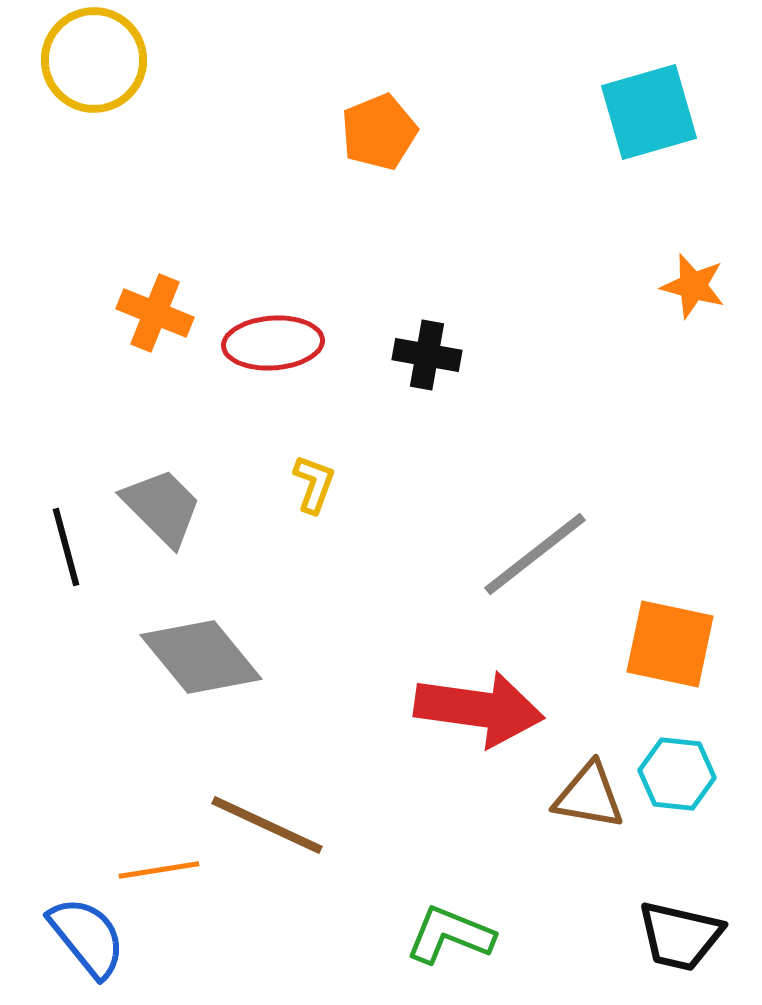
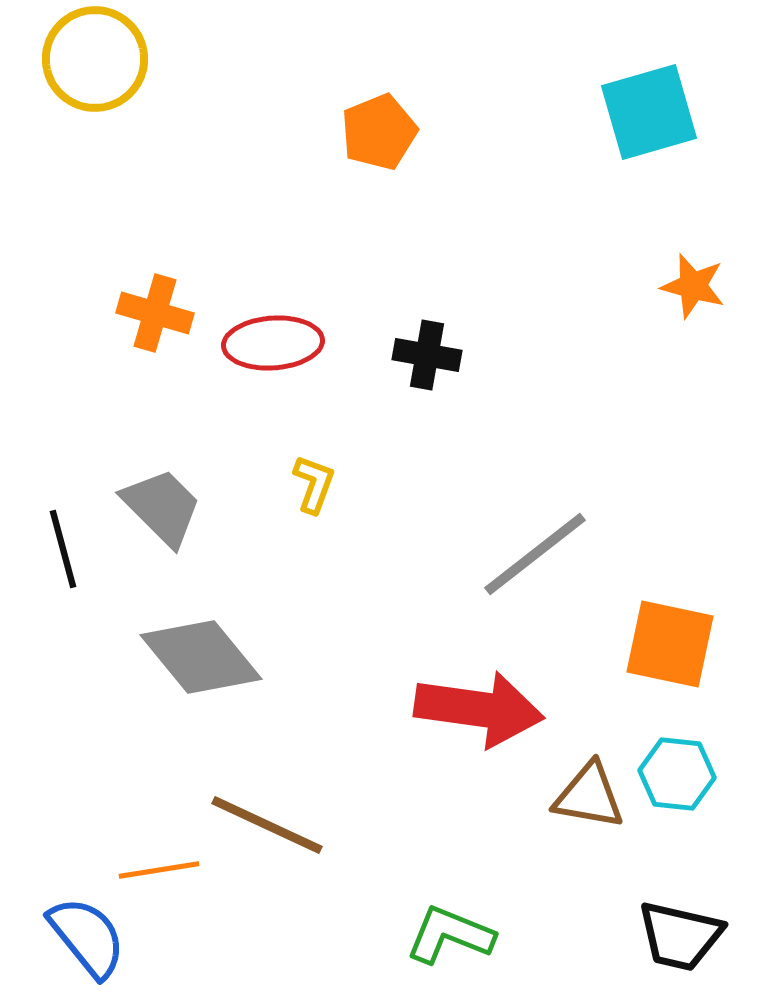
yellow circle: moved 1 px right, 1 px up
orange cross: rotated 6 degrees counterclockwise
black line: moved 3 px left, 2 px down
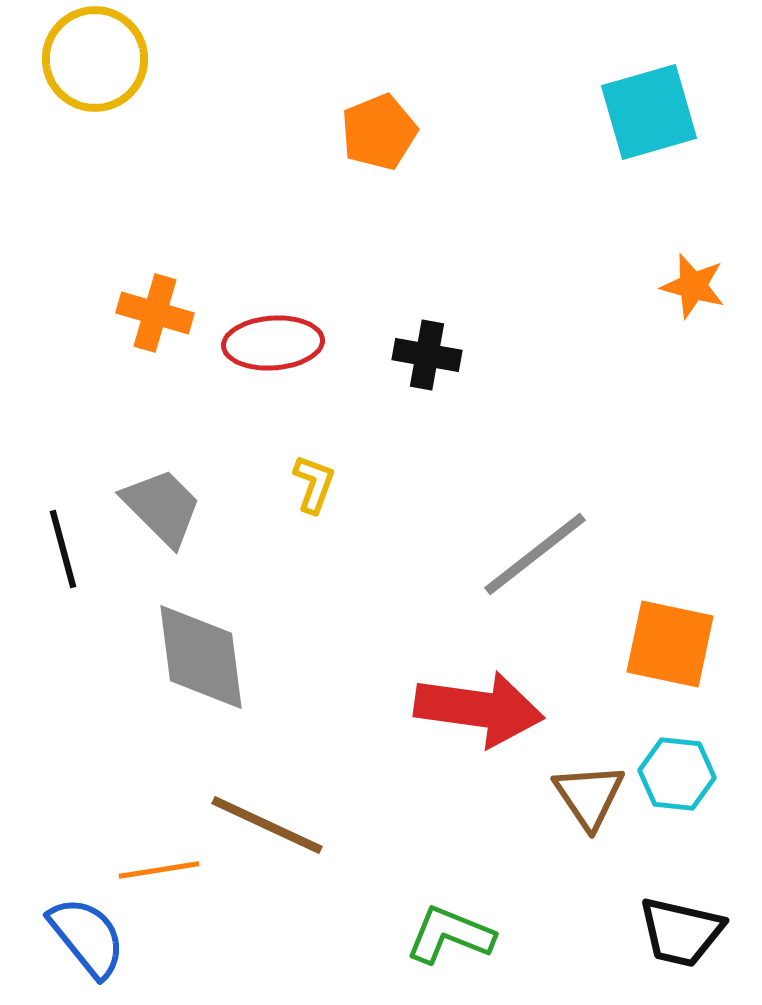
gray diamond: rotated 32 degrees clockwise
brown triangle: rotated 46 degrees clockwise
black trapezoid: moved 1 px right, 4 px up
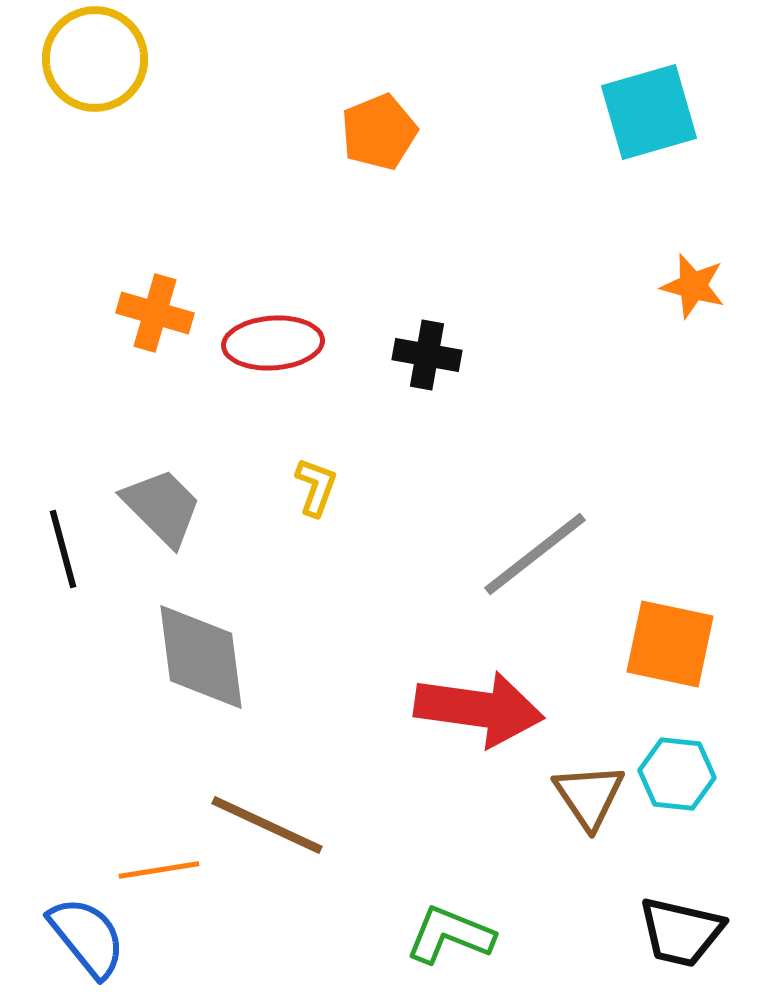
yellow L-shape: moved 2 px right, 3 px down
